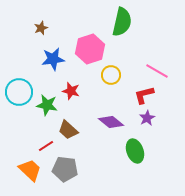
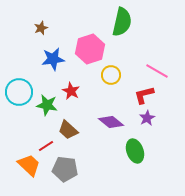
red star: rotated 12 degrees clockwise
orange trapezoid: moved 1 px left, 5 px up
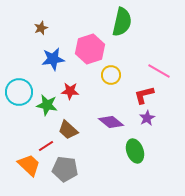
pink line: moved 2 px right
red star: moved 1 px left; rotated 24 degrees counterclockwise
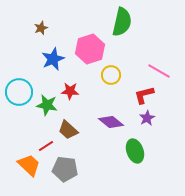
blue star: rotated 15 degrees counterclockwise
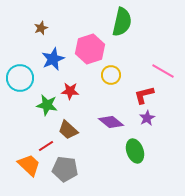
pink line: moved 4 px right
cyan circle: moved 1 px right, 14 px up
